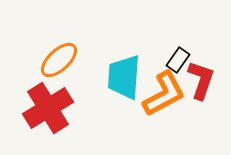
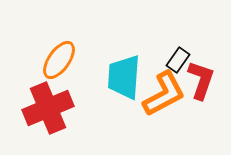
orange ellipse: rotated 12 degrees counterclockwise
red cross: rotated 9 degrees clockwise
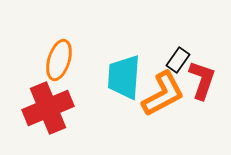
orange ellipse: rotated 18 degrees counterclockwise
red L-shape: moved 1 px right
orange L-shape: moved 1 px left
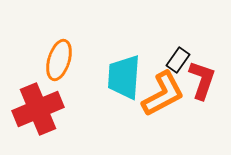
red cross: moved 10 px left, 1 px down
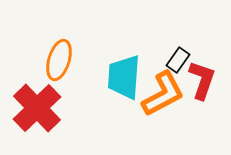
red cross: moved 1 px left, 1 px up; rotated 21 degrees counterclockwise
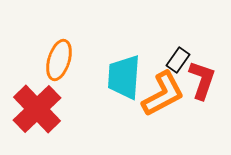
red cross: moved 1 px down
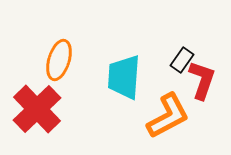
black rectangle: moved 4 px right
orange L-shape: moved 5 px right, 22 px down
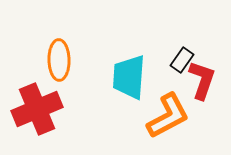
orange ellipse: rotated 18 degrees counterclockwise
cyan trapezoid: moved 5 px right
red cross: rotated 21 degrees clockwise
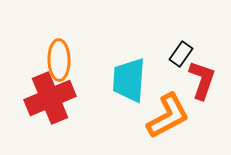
black rectangle: moved 1 px left, 6 px up
cyan trapezoid: moved 3 px down
red cross: moved 13 px right, 11 px up
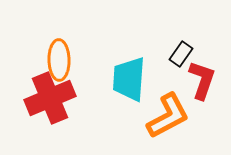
cyan trapezoid: moved 1 px up
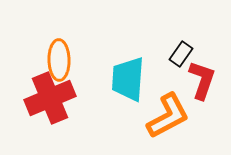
cyan trapezoid: moved 1 px left
